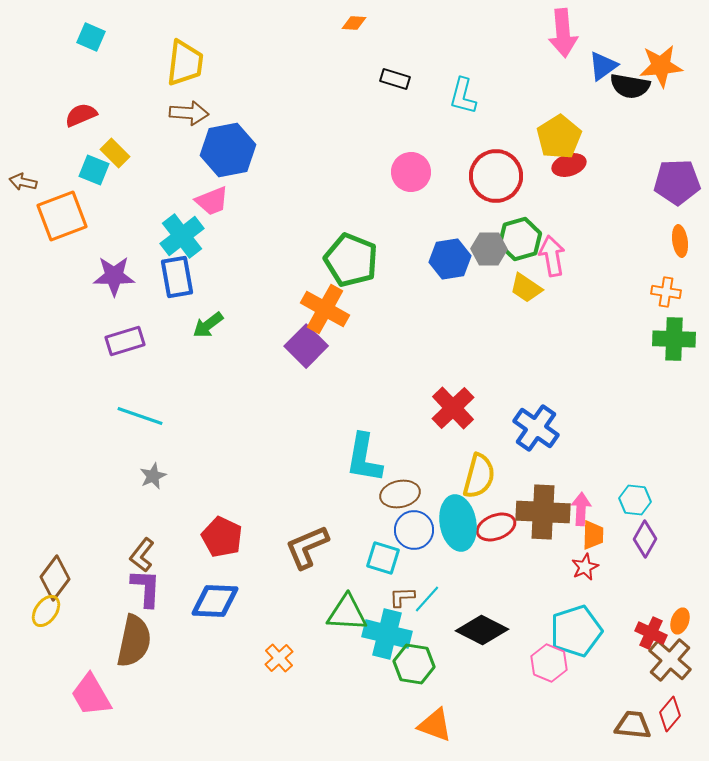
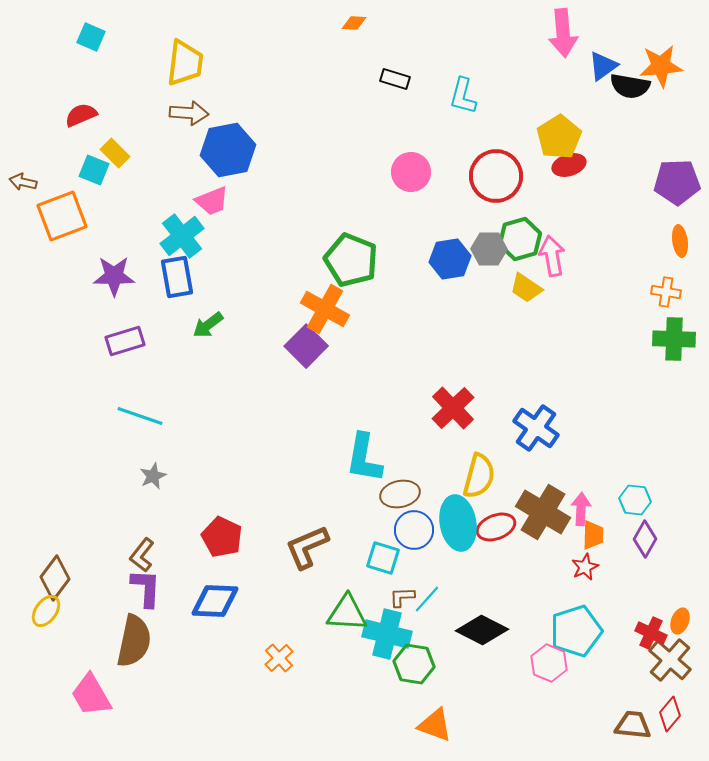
brown cross at (543, 512): rotated 28 degrees clockwise
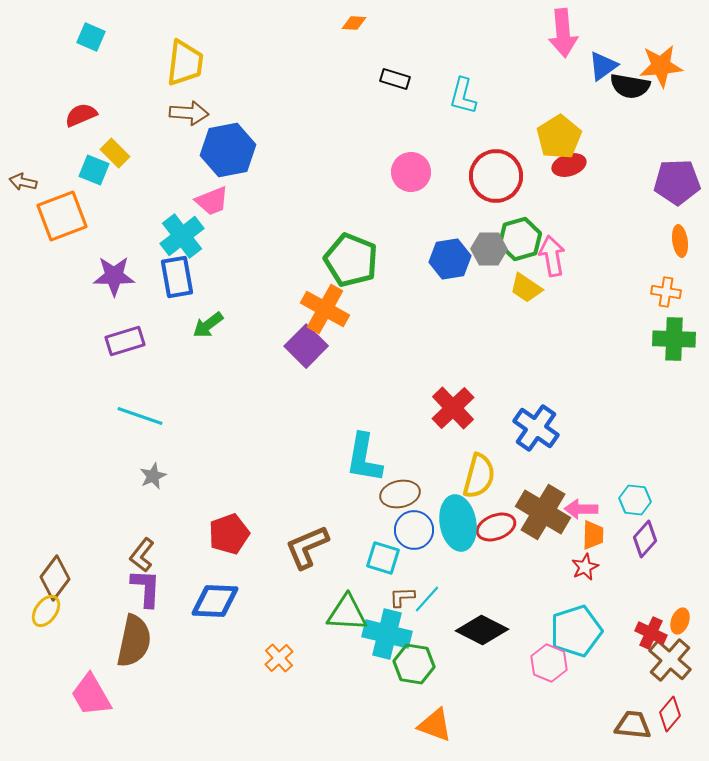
pink arrow at (581, 509): rotated 92 degrees counterclockwise
red pentagon at (222, 537): moved 7 px right, 3 px up; rotated 27 degrees clockwise
purple diamond at (645, 539): rotated 12 degrees clockwise
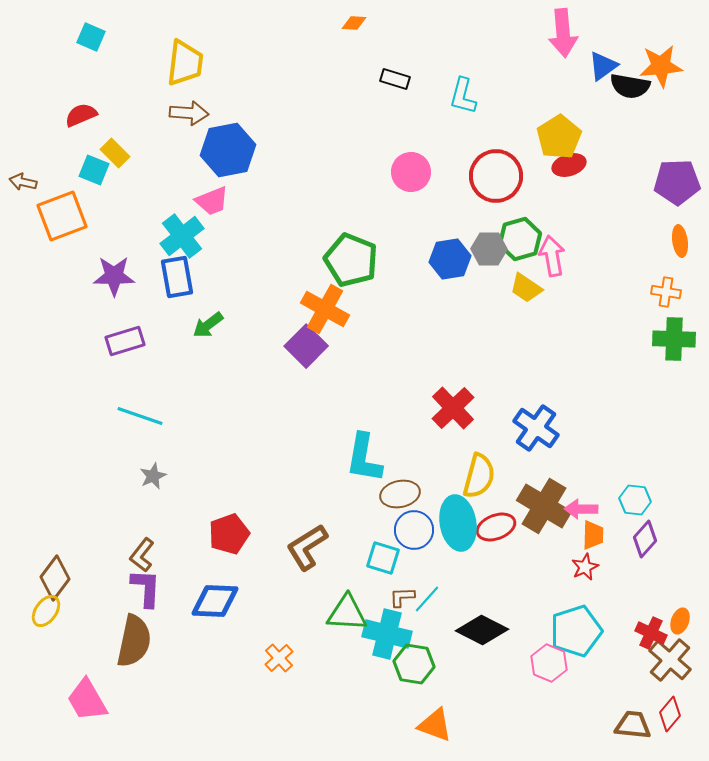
brown cross at (543, 512): moved 1 px right, 6 px up
brown L-shape at (307, 547): rotated 9 degrees counterclockwise
pink trapezoid at (91, 695): moved 4 px left, 5 px down
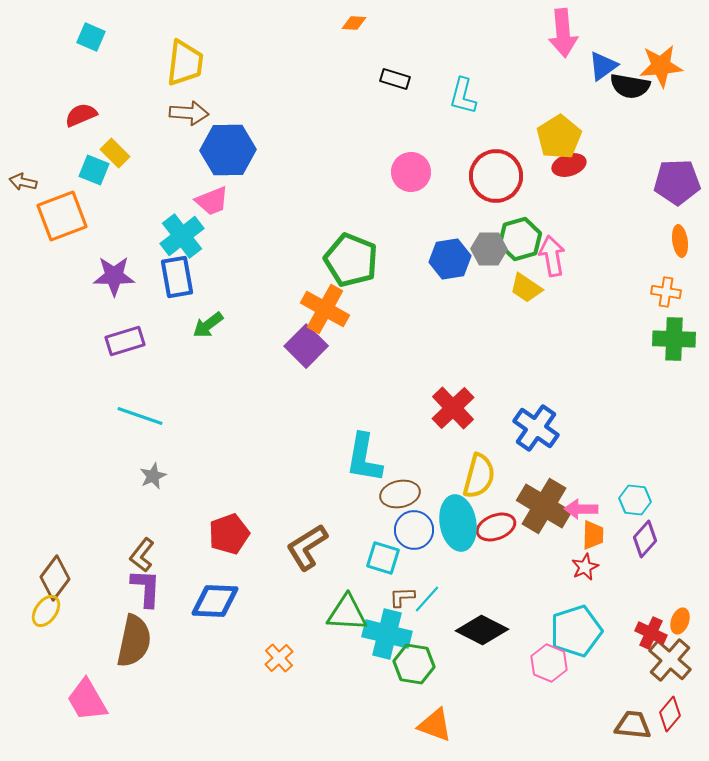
blue hexagon at (228, 150): rotated 10 degrees clockwise
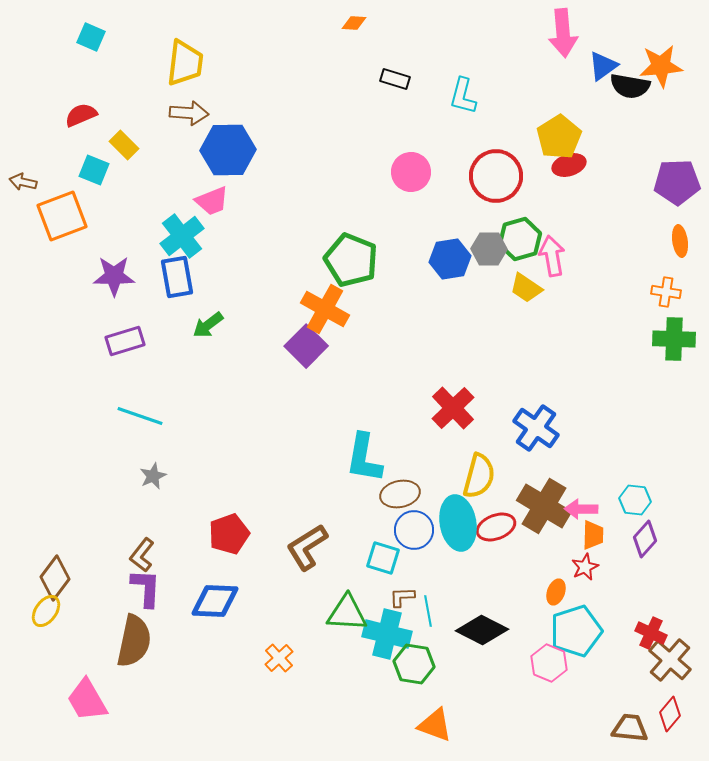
yellow rectangle at (115, 153): moved 9 px right, 8 px up
cyan line at (427, 599): moved 1 px right, 12 px down; rotated 52 degrees counterclockwise
orange ellipse at (680, 621): moved 124 px left, 29 px up
brown trapezoid at (633, 725): moved 3 px left, 3 px down
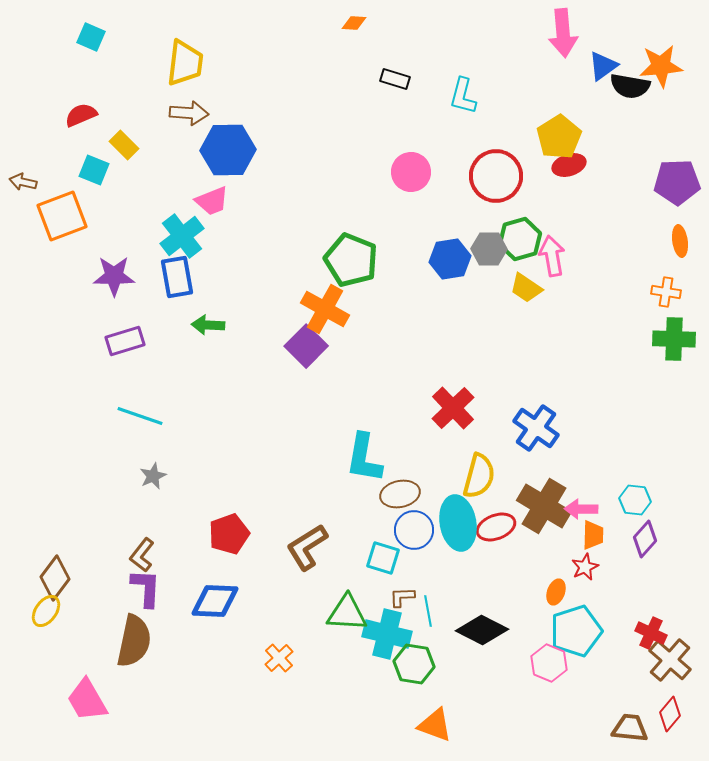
green arrow at (208, 325): rotated 40 degrees clockwise
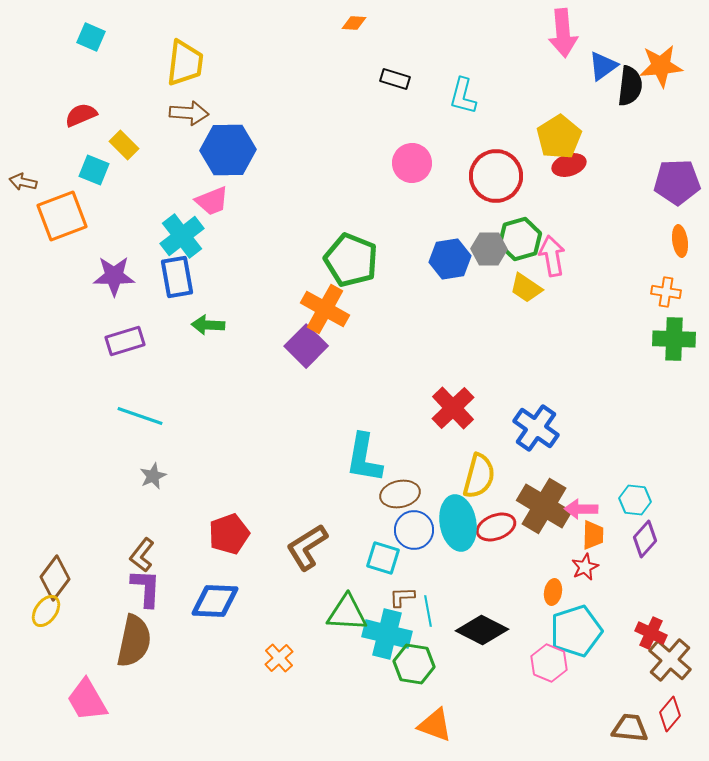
black semicircle at (630, 86): rotated 93 degrees counterclockwise
pink circle at (411, 172): moved 1 px right, 9 px up
orange ellipse at (556, 592): moved 3 px left; rotated 10 degrees counterclockwise
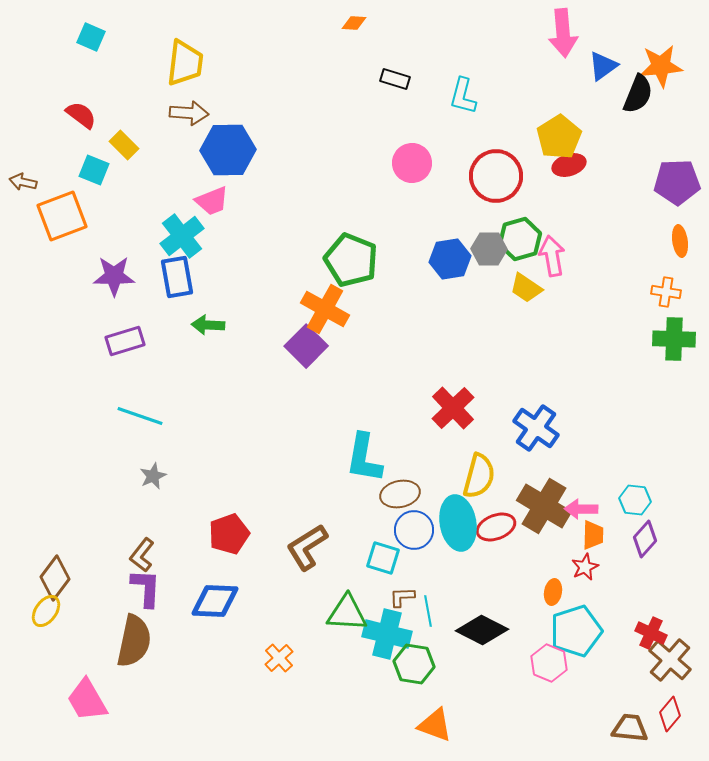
black semicircle at (630, 86): moved 8 px right, 8 px down; rotated 15 degrees clockwise
red semicircle at (81, 115): rotated 60 degrees clockwise
